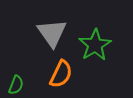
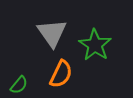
green star: rotated 8 degrees counterclockwise
green semicircle: moved 3 px right; rotated 18 degrees clockwise
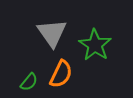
green semicircle: moved 10 px right, 3 px up
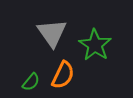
orange semicircle: moved 2 px right, 1 px down
green semicircle: moved 2 px right
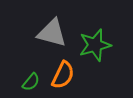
gray triangle: rotated 40 degrees counterclockwise
green star: rotated 24 degrees clockwise
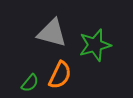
orange semicircle: moved 3 px left
green semicircle: moved 1 px left, 1 px down
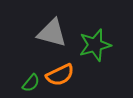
orange semicircle: rotated 40 degrees clockwise
green semicircle: moved 1 px right
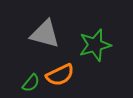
gray triangle: moved 7 px left, 1 px down
